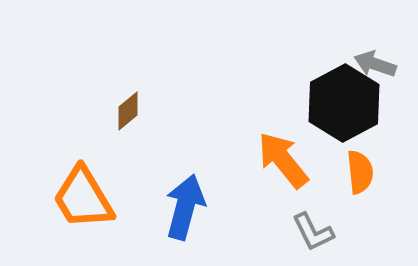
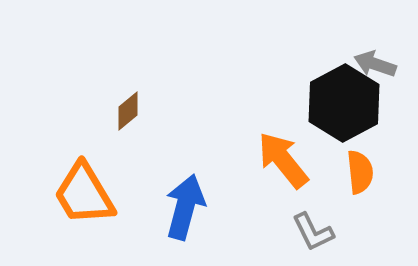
orange trapezoid: moved 1 px right, 4 px up
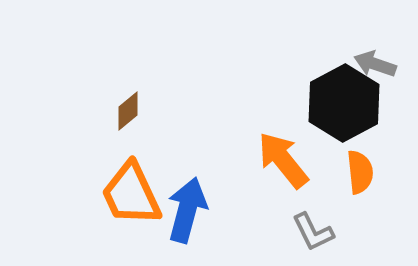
orange trapezoid: moved 47 px right; rotated 6 degrees clockwise
blue arrow: moved 2 px right, 3 px down
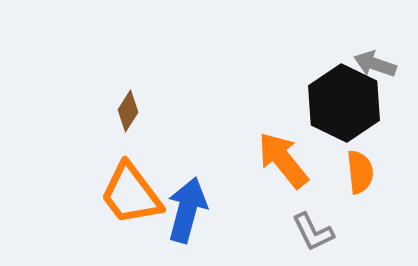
black hexagon: rotated 6 degrees counterclockwise
brown diamond: rotated 18 degrees counterclockwise
orange trapezoid: rotated 12 degrees counterclockwise
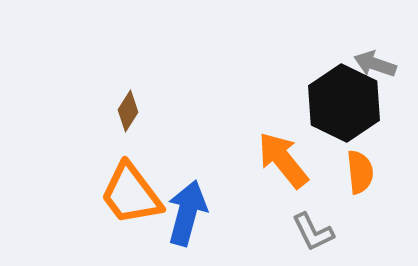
blue arrow: moved 3 px down
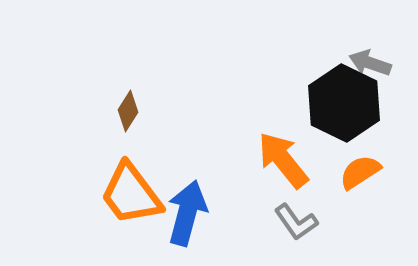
gray arrow: moved 5 px left, 1 px up
orange semicircle: rotated 117 degrees counterclockwise
gray L-shape: moved 17 px left, 10 px up; rotated 9 degrees counterclockwise
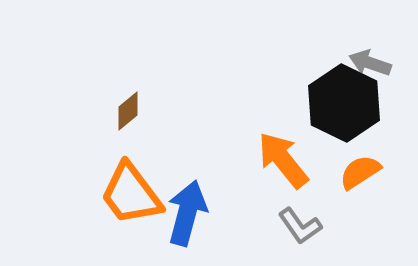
brown diamond: rotated 18 degrees clockwise
gray L-shape: moved 4 px right, 4 px down
